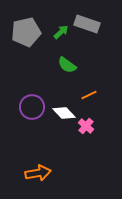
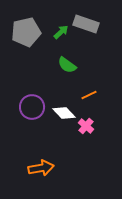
gray rectangle: moved 1 px left
orange arrow: moved 3 px right, 5 px up
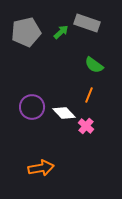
gray rectangle: moved 1 px right, 1 px up
green semicircle: moved 27 px right
orange line: rotated 42 degrees counterclockwise
